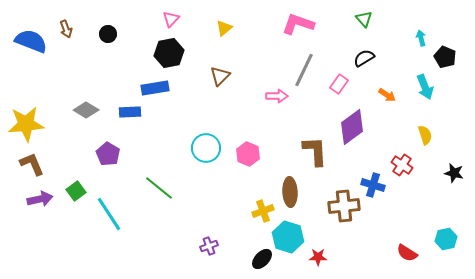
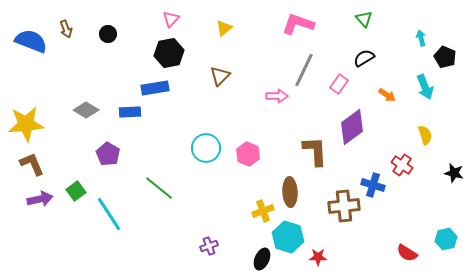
black ellipse at (262, 259): rotated 20 degrees counterclockwise
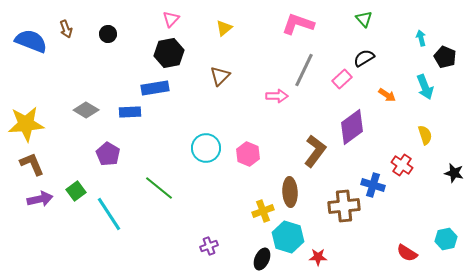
pink rectangle at (339, 84): moved 3 px right, 5 px up; rotated 12 degrees clockwise
brown L-shape at (315, 151): rotated 40 degrees clockwise
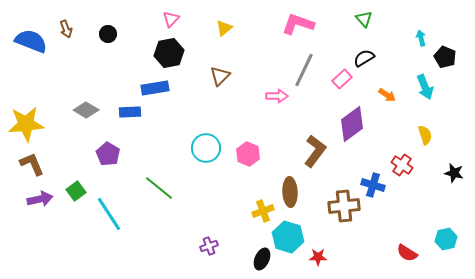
purple diamond at (352, 127): moved 3 px up
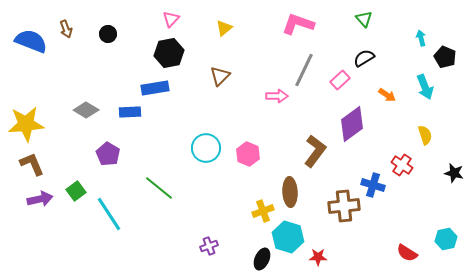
pink rectangle at (342, 79): moved 2 px left, 1 px down
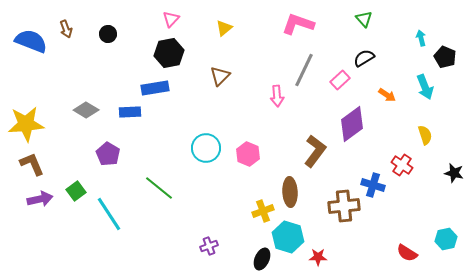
pink arrow at (277, 96): rotated 85 degrees clockwise
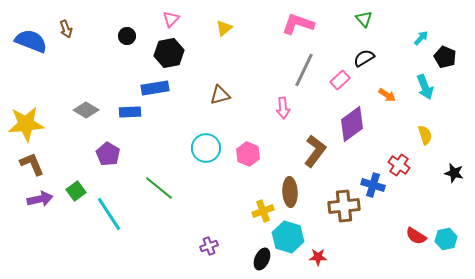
black circle at (108, 34): moved 19 px right, 2 px down
cyan arrow at (421, 38): rotated 56 degrees clockwise
brown triangle at (220, 76): moved 19 px down; rotated 30 degrees clockwise
pink arrow at (277, 96): moved 6 px right, 12 px down
red cross at (402, 165): moved 3 px left
red semicircle at (407, 253): moved 9 px right, 17 px up
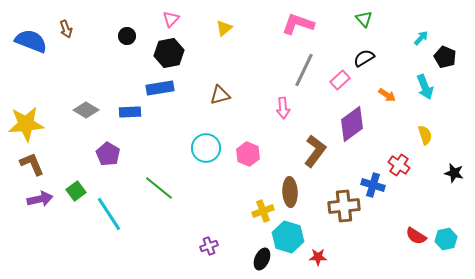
blue rectangle at (155, 88): moved 5 px right
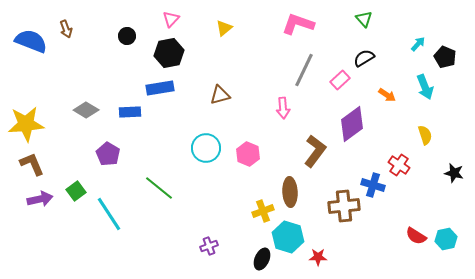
cyan arrow at (421, 38): moved 3 px left, 6 px down
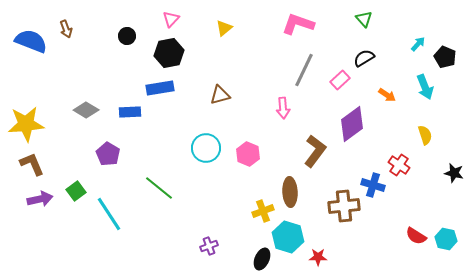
cyan hexagon at (446, 239): rotated 25 degrees clockwise
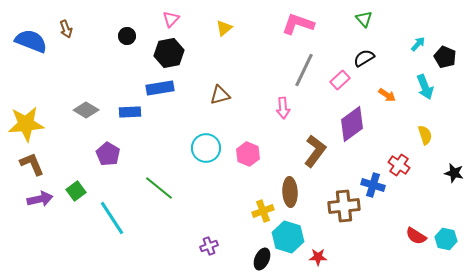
cyan line at (109, 214): moved 3 px right, 4 px down
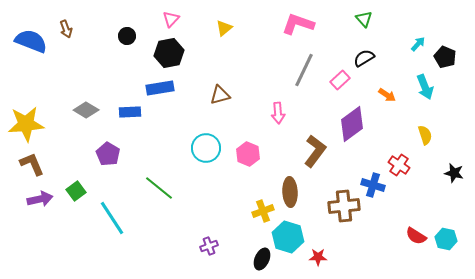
pink arrow at (283, 108): moved 5 px left, 5 px down
